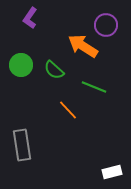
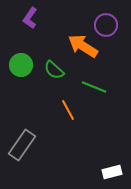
orange line: rotated 15 degrees clockwise
gray rectangle: rotated 44 degrees clockwise
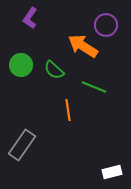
orange line: rotated 20 degrees clockwise
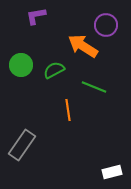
purple L-shape: moved 6 px right, 2 px up; rotated 45 degrees clockwise
green semicircle: rotated 110 degrees clockwise
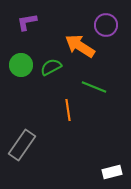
purple L-shape: moved 9 px left, 6 px down
orange arrow: moved 3 px left
green semicircle: moved 3 px left, 3 px up
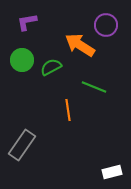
orange arrow: moved 1 px up
green circle: moved 1 px right, 5 px up
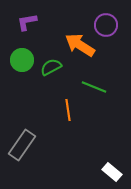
white rectangle: rotated 54 degrees clockwise
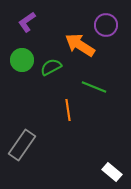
purple L-shape: rotated 25 degrees counterclockwise
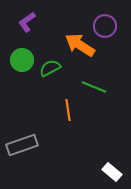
purple circle: moved 1 px left, 1 px down
green semicircle: moved 1 px left, 1 px down
gray rectangle: rotated 36 degrees clockwise
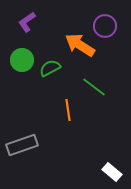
green line: rotated 15 degrees clockwise
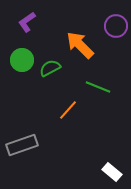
purple circle: moved 11 px right
orange arrow: rotated 12 degrees clockwise
green line: moved 4 px right; rotated 15 degrees counterclockwise
orange line: rotated 50 degrees clockwise
